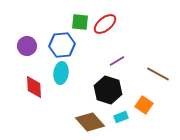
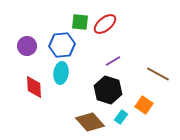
purple line: moved 4 px left
cyan rectangle: rotated 32 degrees counterclockwise
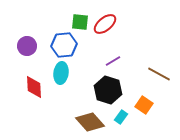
blue hexagon: moved 2 px right
brown line: moved 1 px right
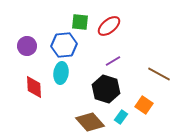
red ellipse: moved 4 px right, 2 px down
black hexagon: moved 2 px left, 1 px up
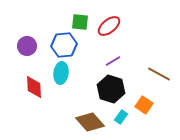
black hexagon: moved 5 px right
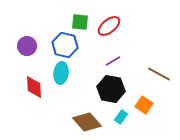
blue hexagon: moved 1 px right; rotated 20 degrees clockwise
black hexagon: rotated 8 degrees counterclockwise
brown diamond: moved 3 px left
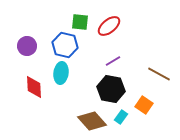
brown diamond: moved 5 px right, 1 px up
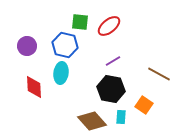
cyan rectangle: rotated 32 degrees counterclockwise
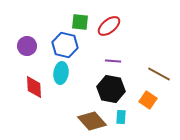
purple line: rotated 35 degrees clockwise
orange square: moved 4 px right, 5 px up
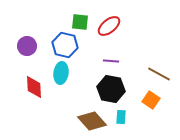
purple line: moved 2 px left
orange square: moved 3 px right
